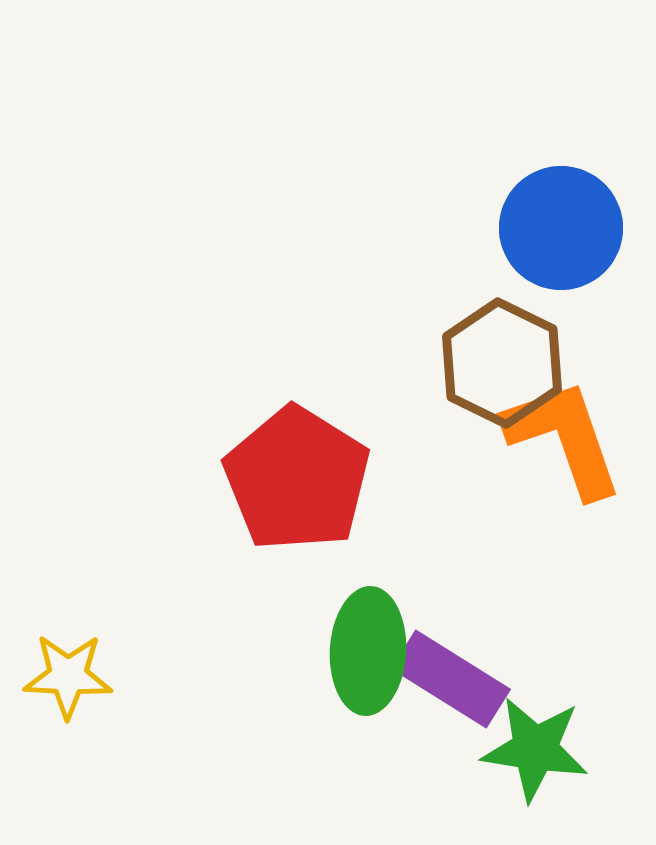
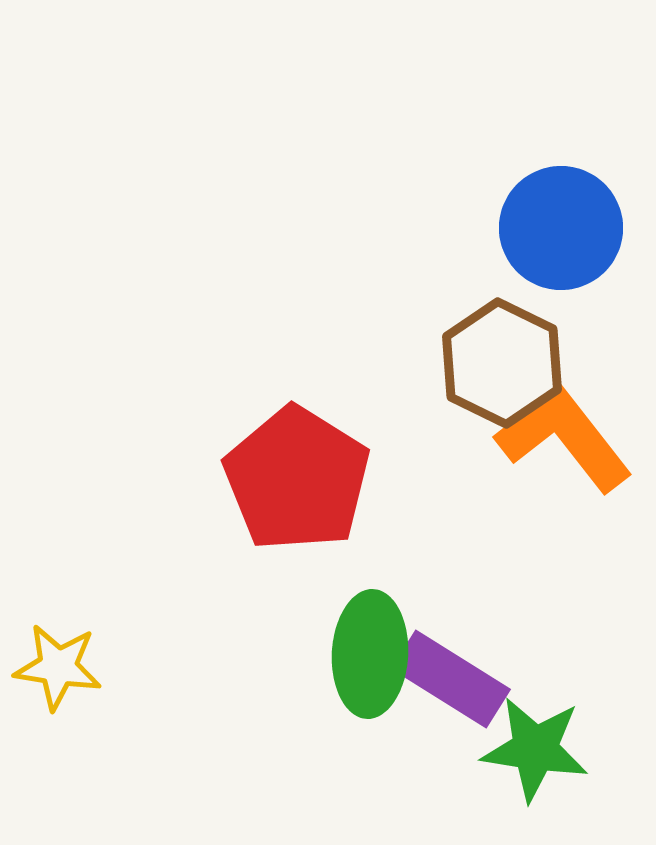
orange L-shape: rotated 19 degrees counterclockwise
green ellipse: moved 2 px right, 3 px down
yellow star: moved 10 px left, 9 px up; rotated 6 degrees clockwise
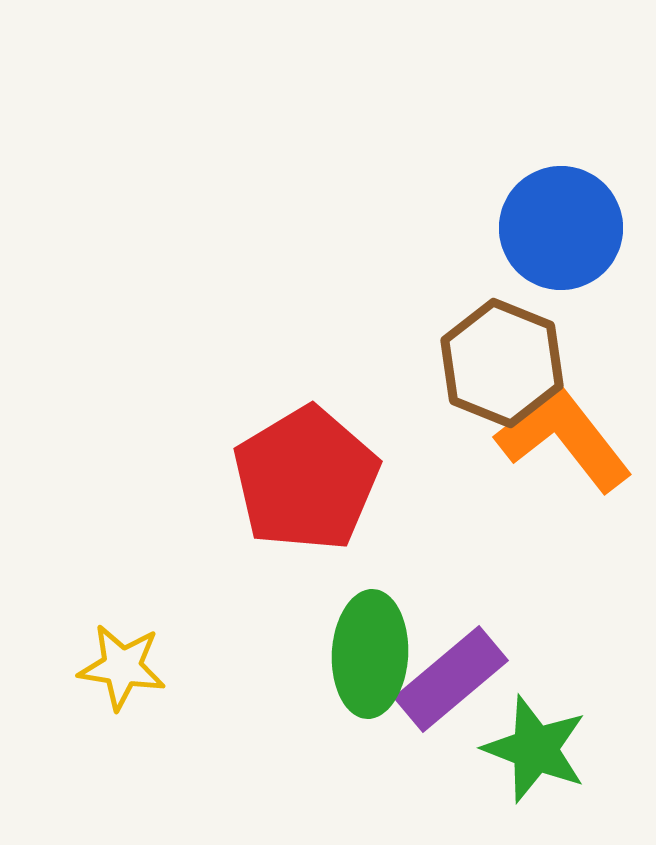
brown hexagon: rotated 4 degrees counterclockwise
red pentagon: moved 9 px right; rotated 9 degrees clockwise
yellow star: moved 64 px right
purple rectangle: rotated 72 degrees counterclockwise
green star: rotated 12 degrees clockwise
